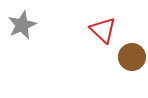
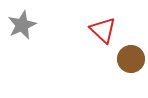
brown circle: moved 1 px left, 2 px down
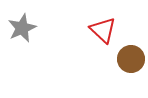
gray star: moved 3 px down
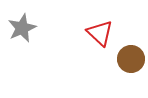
red triangle: moved 3 px left, 3 px down
